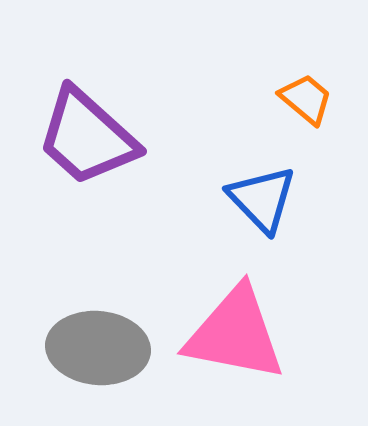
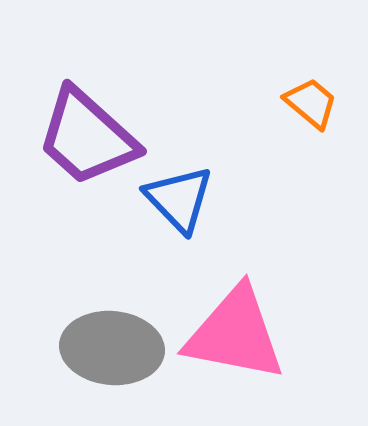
orange trapezoid: moved 5 px right, 4 px down
blue triangle: moved 83 px left
gray ellipse: moved 14 px right
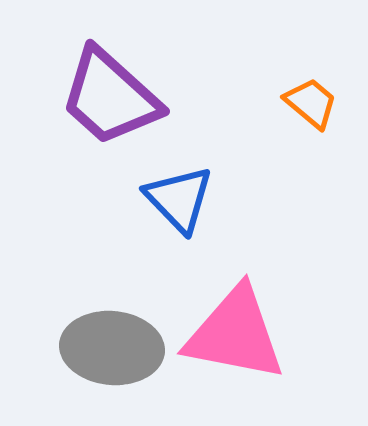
purple trapezoid: moved 23 px right, 40 px up
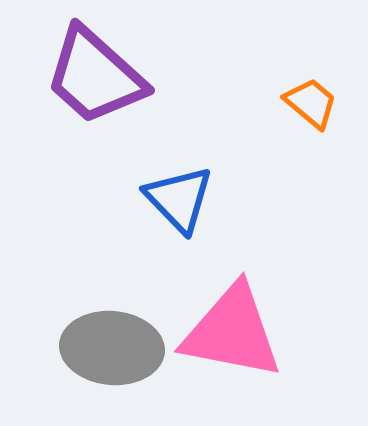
purple trapezoid: moved 15 px left, 21 px up
pink triangle: moved 3 px left, 2 px up
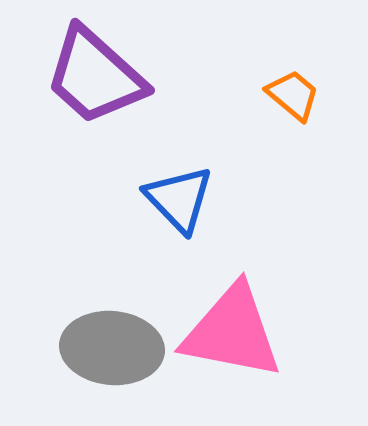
orange trapezoid: moved 18 px left, 8 px up
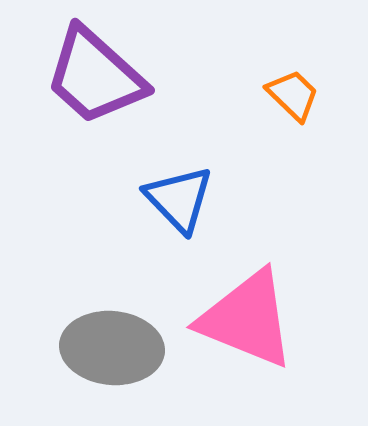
orange trapezoid: rotated 4 degrees clockwise
pink triangle: moved 15 px right, 13 px up; rotated 11 degrees clockwise
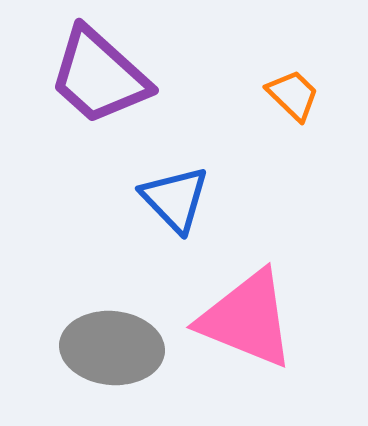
purple trapezoid: moved 4 px right
blue triangle: moved 4 px left
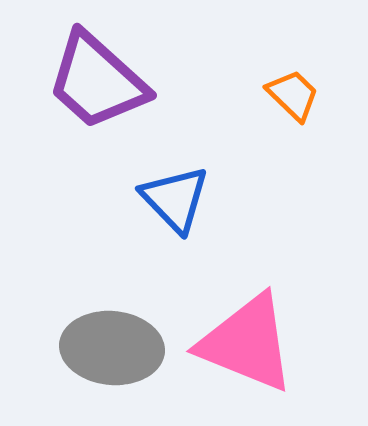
purple trapezoid: moved 2 px left, 5 px down
pink triangle: moved 24 px down
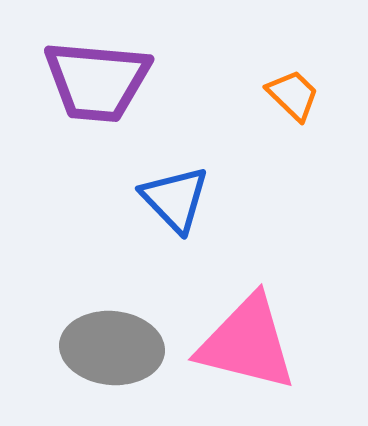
purple trapezoid: rotated 37 degrees counterclockwise
pink triangle: rotated 8 degrees counterclockwise
